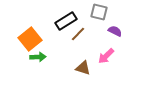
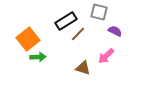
orange square: moved 2 px left
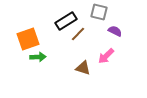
orange square: rotated 20 degrees clockwise
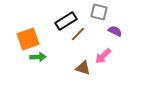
pink arrow: moved 3 px left
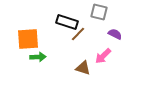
black rectangle: moved 1 px right, 1 px down; rotated 50 degrees clockwise
purple semicircle: moved 3 px down
orange square: rotated 15 degrees clockwise
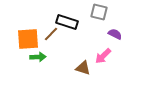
brown line: moved 27 px left
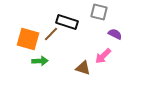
orange square: rotated 20 degrees clockwise
green arrow: moved 2 px right, 4 px down
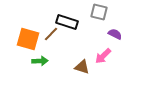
brown triangle: moved 1 px left, 1 px up
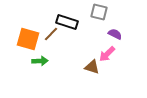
pink arrow: moved 4 px right, 2 px up
brown triangle: moved 10 px right
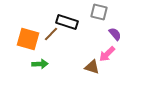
purple semicircle: rotated 24 degrees clockwise
green arrow: moved 3 px down
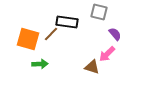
black rectangle: rotated 10 degrees counterclockwise
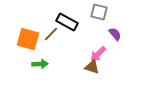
black rectangle: rotated 20 degrees clockwise
pink arrow: moved 9 px left
